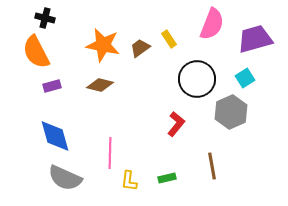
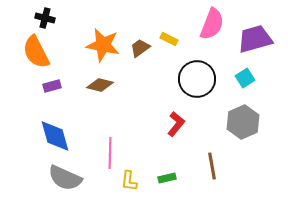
yellow rectangle: rotated 30 degrees counterclockwise
gray hexagon: moved 12 px right, 10 px down
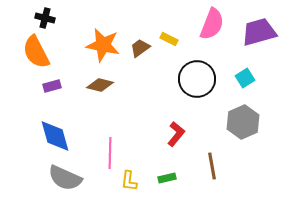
purple trapezoid: moved 4 px right, 7 px up
red L-shape: moved 10 px down
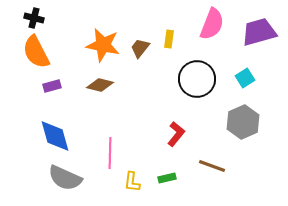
black cross: moved 11 px left
yellow rectangle: rotated 72 degrees clockwise
brown trapezoid: rotated 15 degrees counterclockwise
brown line: rotated 60 degrees counterclockwise
yellow L-shape: moved 3 px right, 1 px down
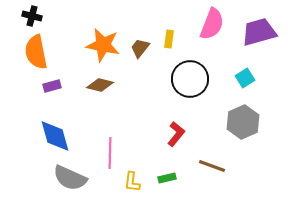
black cross: moved 2 px left, 2 px up
orange semicircle: rotated 16 degrees clockwise
black circle: moved 7 px left
gray semicircle: moved 5 px right
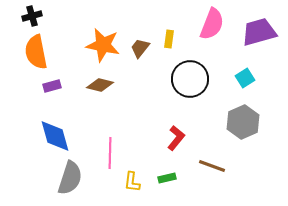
black cross: rotated 30 degrees counterclockwise
red L-shape: moved 4 px down
gray semicircle: rotated 96 degrees counterclockwise
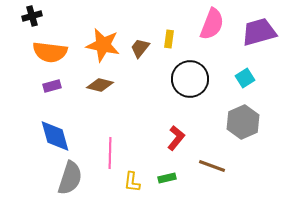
orange semicircle: moved 14 px right; rotated 72 degrees counterclockwise
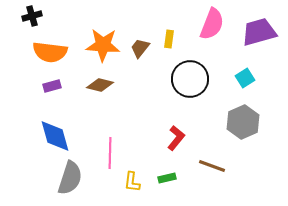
orange star: rotated 8 degrees counterclockwise
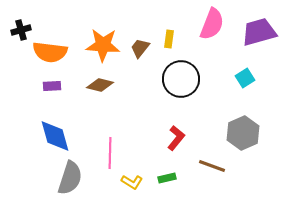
black cross: moved 11 px left, 14 px down
black circle: moved 9 px left
purple rectangle: rotated 12 degrees clockwise
gray hexagon: moved 11 px down
yellow L-shape: rotated 65 degrees counterclockwise
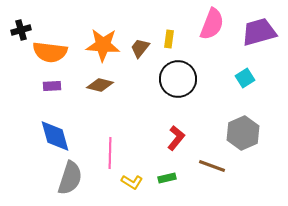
black circle: moved 3 px left
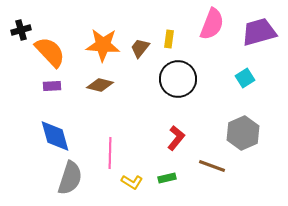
orange semicircle: rotated 140 degrees counterclockwise
